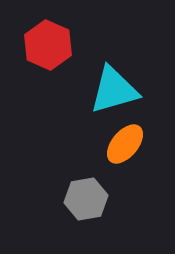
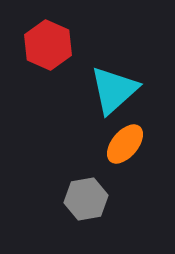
cyan triangle: rotated 26 degrees counterclockwise
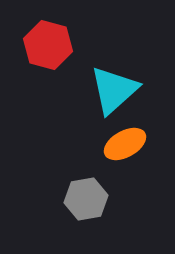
red hexagon: rotated 9 degrees counterclockwise
orange ellipse: rotated 21 degrees clockwise
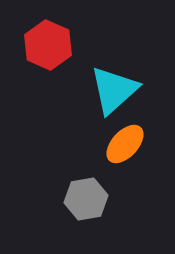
red hexagon: rotated 9 degrees clockwise
orange ellipse: rotated 18 degrees counterclockwise
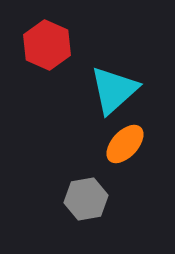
red hexagon: moved 1 px left
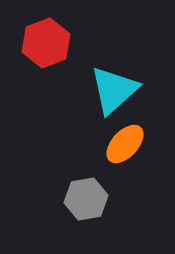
red hexagon: moved 1 px left, 2 px up; rotated 15 degrees clockwise
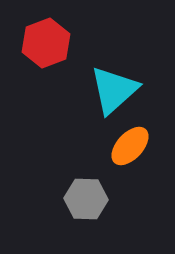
orange ellipse: moved 5 px right, 2 px down
gray hexagon: rotated 12 degrees clockwise
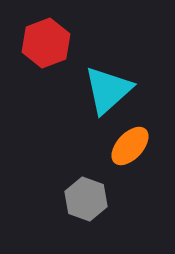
cyan triangle: moved 6 px left
gray hexagon: rotated 18 degrees clockwise
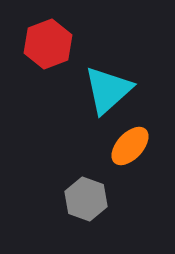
red hexagon: moved 2 px right, 1 px down
